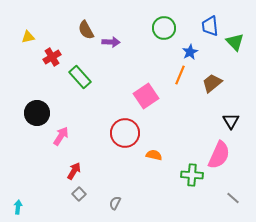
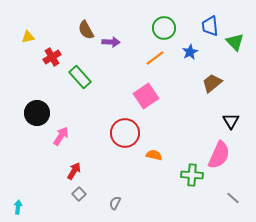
orange line: moved 25 px left, 17 px up; rotated 30 degrees clockwise
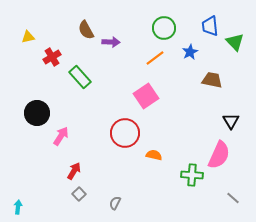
brown trapezoid: moved 3 px up; rotated 50 degrees clockwise
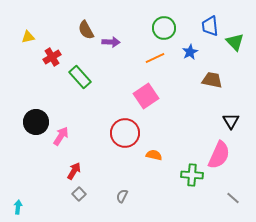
orange line: rotated 12 degrees clockwise
black circle: moved 1 px left, 9 px down
gray semicircle: moved 7 px right, 7 px up
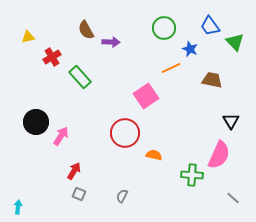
blue trapezoid: rotated 30 degrees counterclockwise
blue star: moved 3 px up; rotated 21 degrees counterclockwise
orange line: moved 16 px right, 10 px down
gray square: rotated 24 degrees counterclockwise
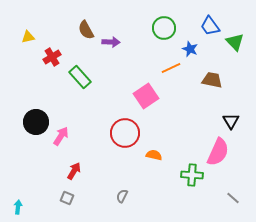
pink semicircle: moved 1 px left, 3 px up
gray square: moved 12 px left, 4 px down
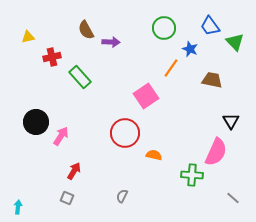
red cross: rotated 18 degrees clockwise
orange line: rotated 30 degrees counterclockwise
pink semicircle: moved 2 px left
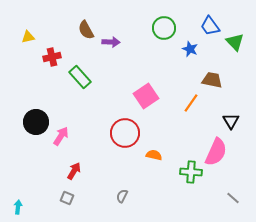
orange line: moved 20 px right, 35 px down
green cross: moved 1 px left, 3 px up
